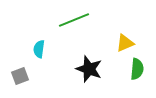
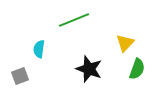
yellow triangle: rotated 24 degrees counterclockwise
green semicircle: rotated 15 degrees clockwise
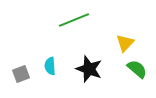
cyan semicircle: moved 11 px right, 17 px down; rotated 12 degrees counterclockwise
green semicircle: rotated 70 degrees counterclockwise
gray square: moved 1 px right, 2 px up
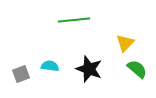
green line: rotated 16 degrees clockwise
cyan semicircle: rotated 102 degrees clockwise
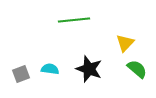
cyan semicircle: moved 3 px down
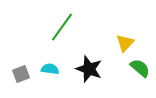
green line: moved 12 px left, 7 px down; rotated 48 degrees counterclockwise
green semicircle: moved 3 px right, 1 px up
